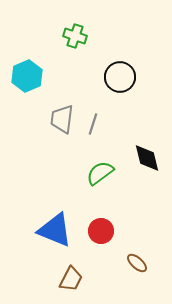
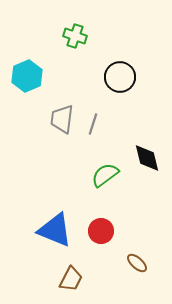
green semicircle: moved 5 px right, 2 px down
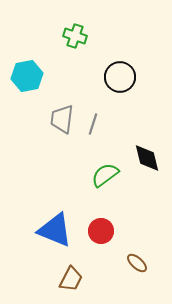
cyan hexagon: rotated 12 degrees clockwise
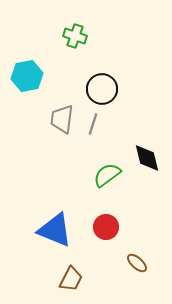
black circle: moved 18 px left, 12 px down
green semicircle: moved 2 px right
red circle: moved 5 px right, 4 px up
